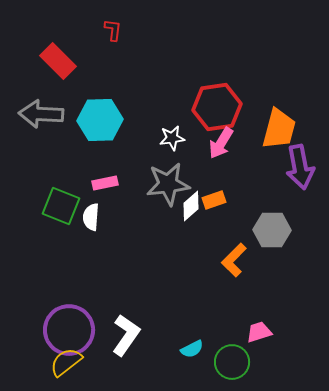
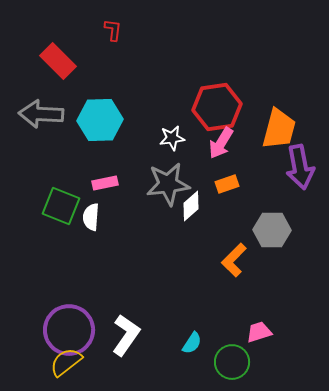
orange rectangle: moved 13 px right, 16 px up
cyan semicircle: moved 6 px up; rotated 30 degrees counterclockwise
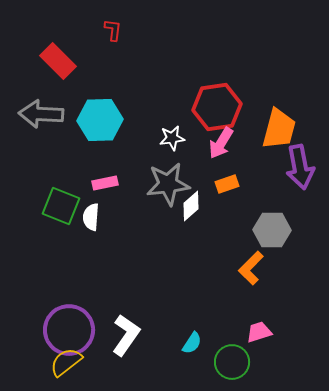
orange L-shape: moved 17 px right, 8 px down
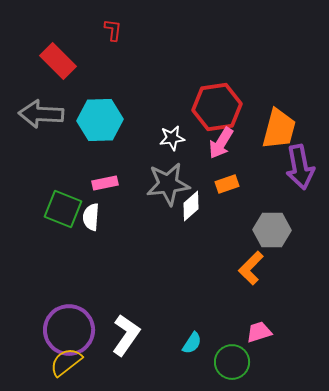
green square: moved 2 px right, 3 px down
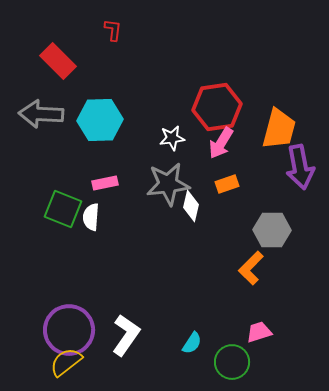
white diamond: rotated 36 degrees counterclockwise
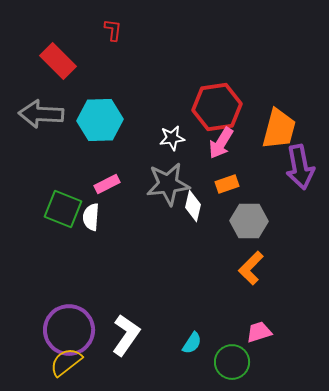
pink rectangle: moved 2 px right, 1 px down; rotated 15 degrees counterclockwise
white diamond: moved 2 px right
gray hexagon: moved 23 px left, 9 px up
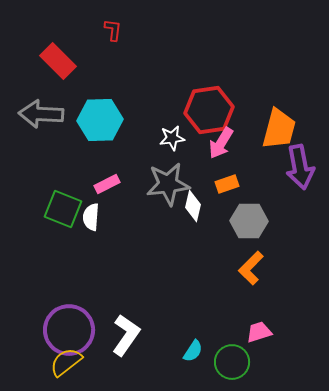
red hexagon: moved 8 px left, 3 px down
cyan semicircle: moved 1 px right, 8 px down
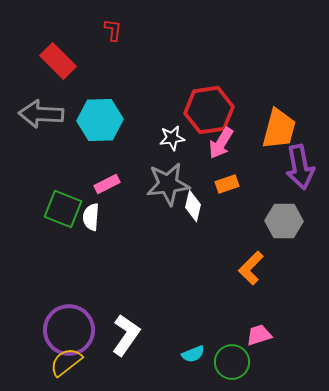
gray hexagon: moved 35 px right
pink trapezoid: moved 3 px down
cyan semicircle: moved 3 px down; rotated 35 degrees clockwise
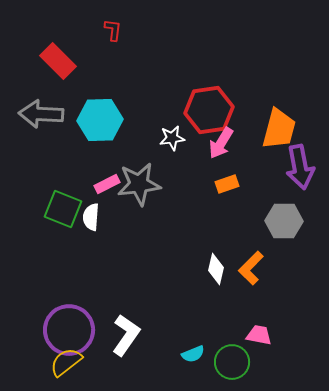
gray star: moved 29 px left
white diamond: moved 23 px right, 63 px down
pink trapezoid: rotated 28 degrees clockwise
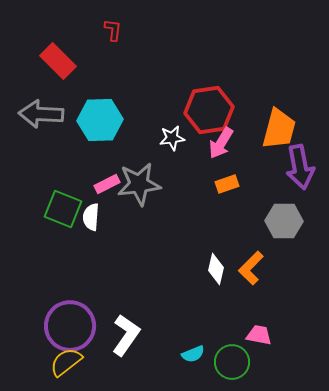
purple circle: moved 1 px right, 4 px up
